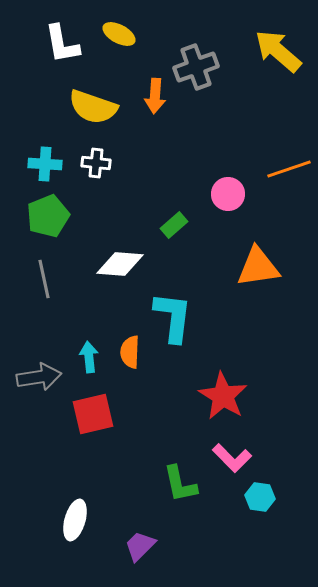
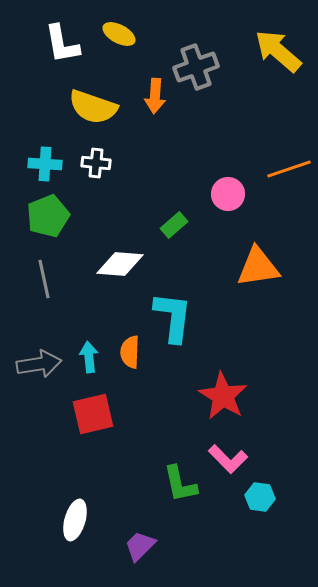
gray arrow: moved 13 px up
pink L-shape: moved 4 px left, 1 px down
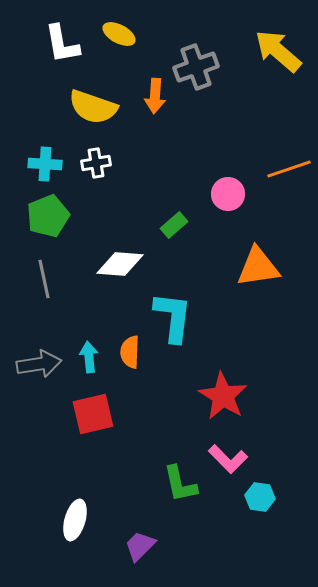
white cross: rotated 16 degrees counterclockwise
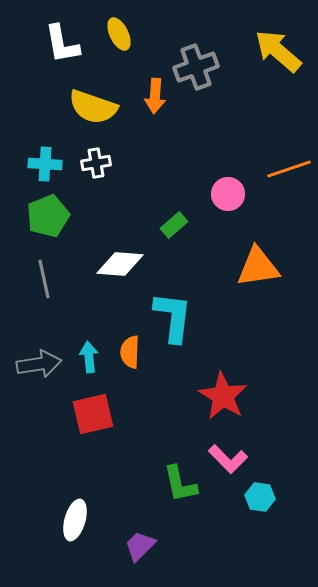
yellow ellipse: rotated 36 degrees clockwise
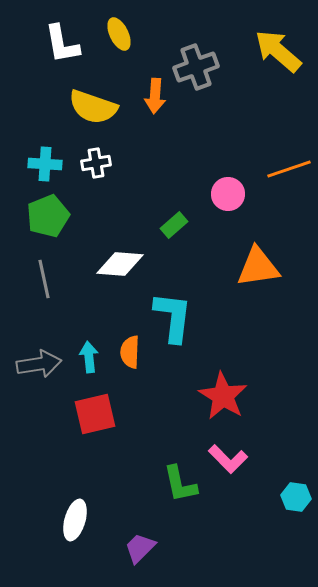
red square: moved 2 px right
cyan hexagon: moved 36 px right
purple trapezoid: moved 2 px down
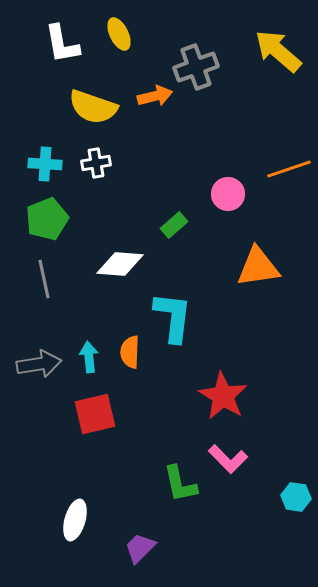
orange arrow: rotated 108 degrees counterclockwise
green pentagon: moved 1 px left, 3 px down
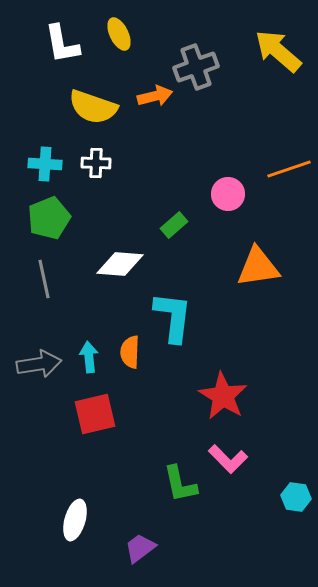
white cross: rotated 12 degrees clockwise
green pentagon: moved 2 px right, 1 px up
purple trapezoid: rotated 8 degrees clockwise
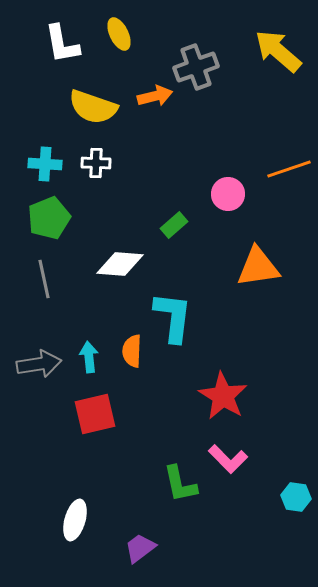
orange semicircle: moved 2 px right, 1 px up
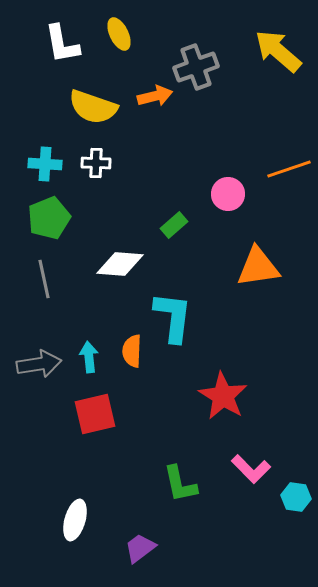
pink L-shape: moved 23 px right, 10 px down
